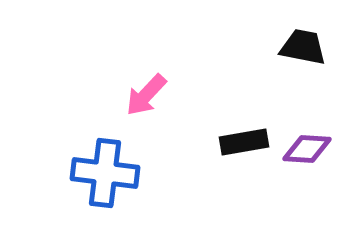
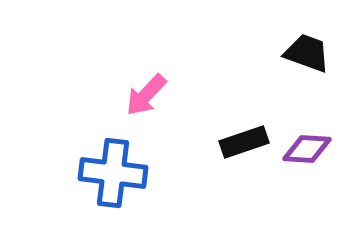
black trapezoid: moved 4 px right, 6 px down; rotated 9 degrees clockwise
black rectangle: rotated 9 degrees counterclockwise
blue cross: moved 8 px right
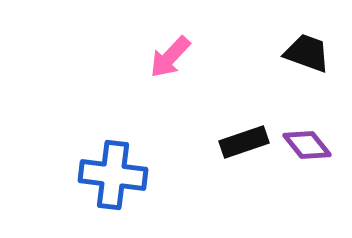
pink arrow: moved 24 px right, 38 px up
purple diamond: moved 4 px up; rotated 48 degrees clockwise
blue cross: moved 2 px down
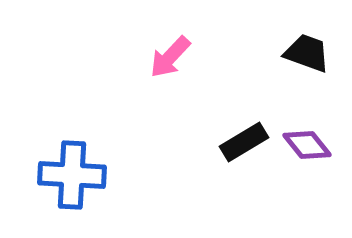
black rectangle: rotated 12 degrees counterclockwise
blue cross: moved 41 px left; rotated 4 degrees counterclockwise
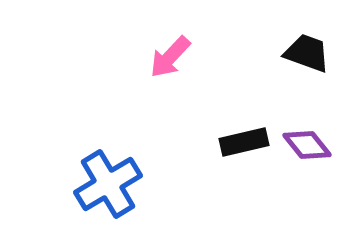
black rectangle: rotated 18 degrees clockwise
blue cross: moved 36 px right, 9 px down; rotated 34 degrees counterclockwise
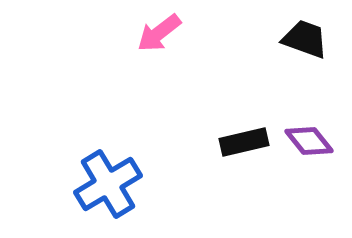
black trapezoid: moved 2 px left, 14 px up
pink arrow: moved 11 px left, 24 px up; rotated 9 degrees clockwise
purple diamond: moved 2 px right, 4 px up
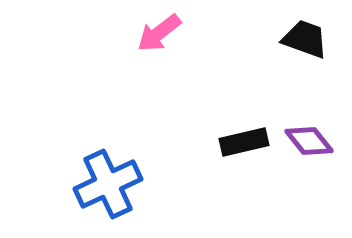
blue cross: rotated 6 degrees clockwise
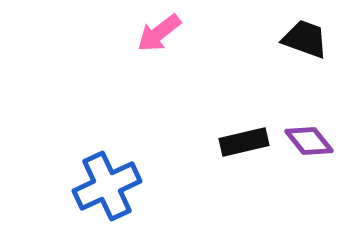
blue cross: moved 1 px left, 2 px down
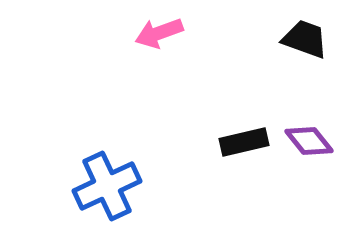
pink arrow: rotated 18 degrees clockwise
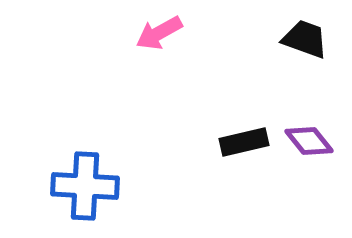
pink arrow: rotated 9 degrees counterclockwise
blue cross: moved 22 px left; rotated 28 degrees clockwise
